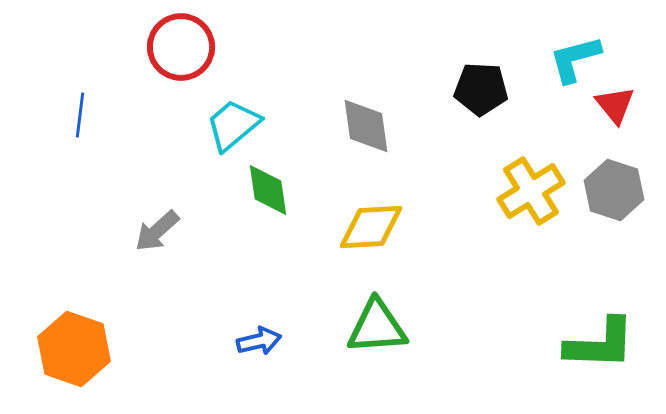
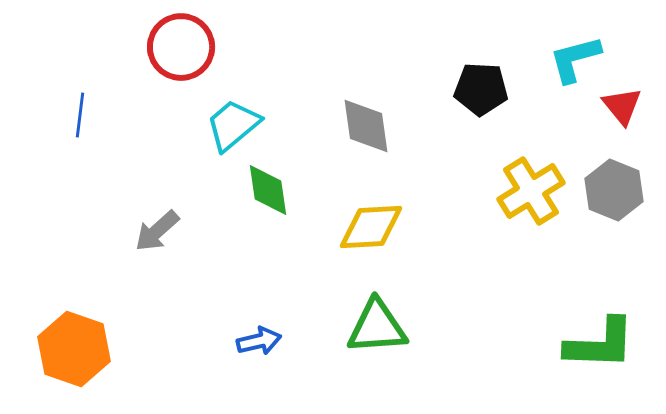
red triangle: moved 7 px right, 1 px down
gray hexagon: rotated 4 degrees clockwise
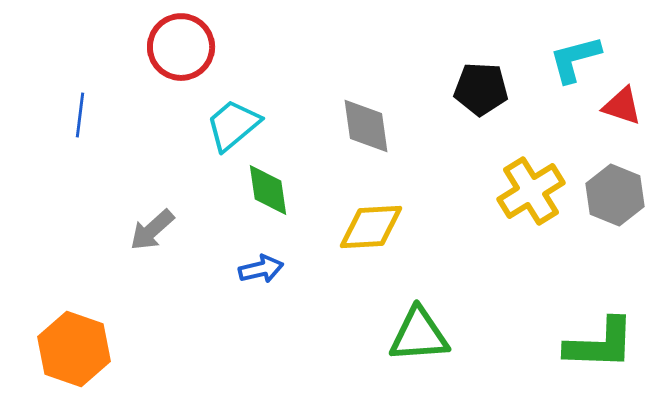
red triangle: rotated 33 degrees counterclockwise
gray hexagon: moved 1 px right, 5 px down
gray arrow: moved 5 px left, 1 px up
green triangle: moved 42 px right, 8 px down
blue arrow: moved 2 px right, 72 px up
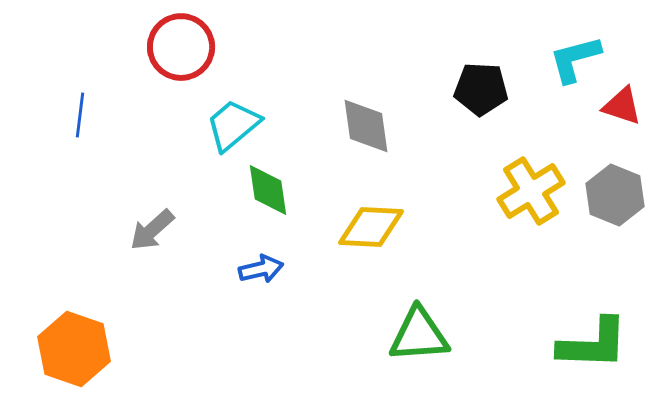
yellow diamond: rotated 6 degrees clockwise
green L-shape: moved 7 px left
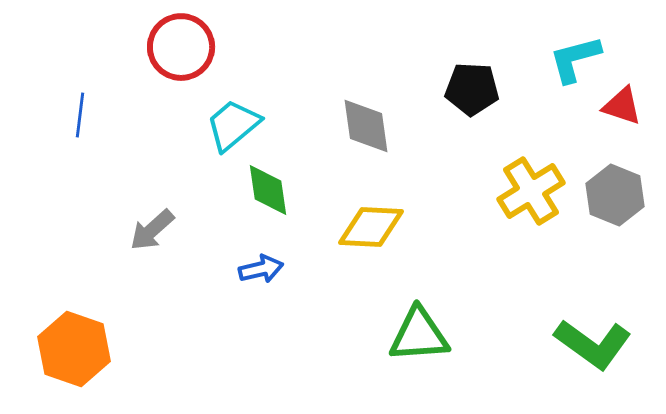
black pentagon: moved 9 px left
green L-shape: rotated 34 degrees clockwise
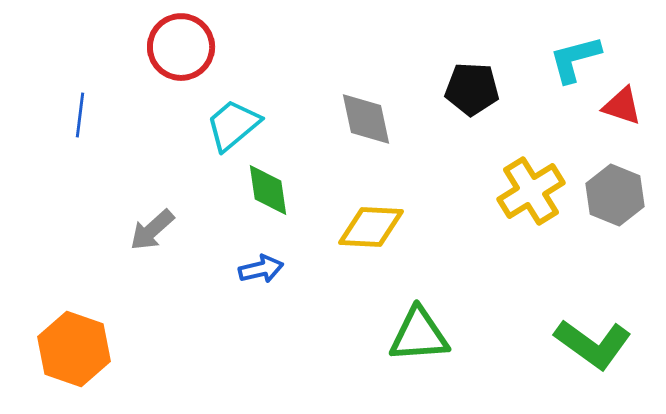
gray diamond: moved 7 px up; rotated 4 degrees counterclockwise
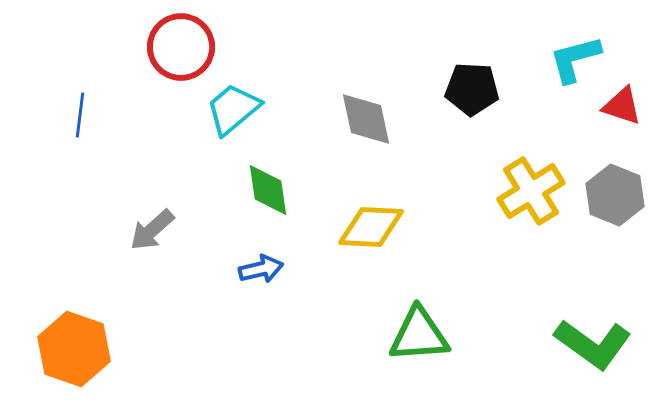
cyan trapezoid: moved 16 px up
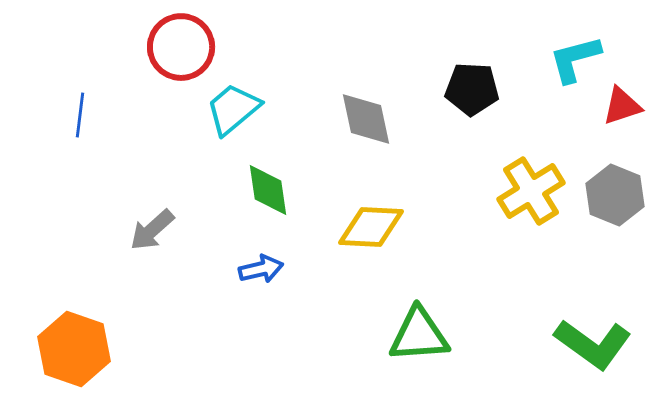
red triangle: rotated 36 degrees counterclockwise
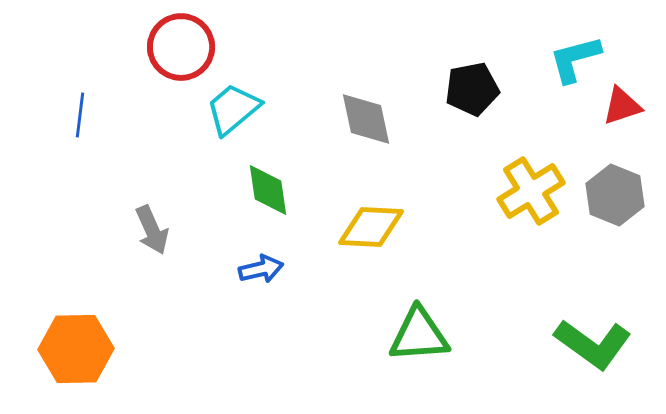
black pentagon: rotated 14 degrees counterclockwise
gray arrow: rotated 72 degrees counterclockwise
orange hexagon: moved 2 px right; rotated 20 degrees counterclockwise
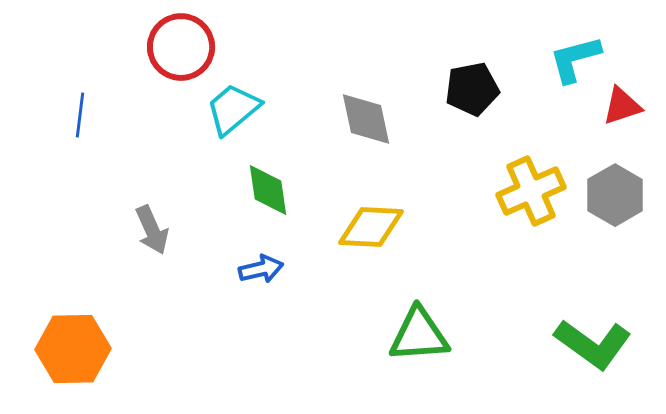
yellow cross: rotated 8 degrees clockwise
gray hexagon: rotated 8 degrees clockwise
orange hexagon: moved 3 px left
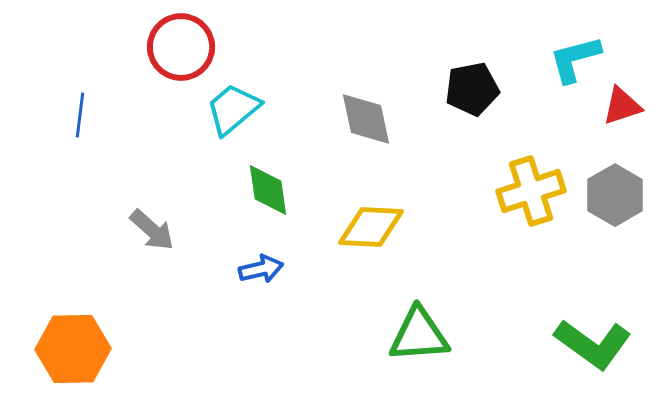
yellow cross: rotated 6 degrees clockwise
gray arrow: rotated 24 degrees counterclockwise
